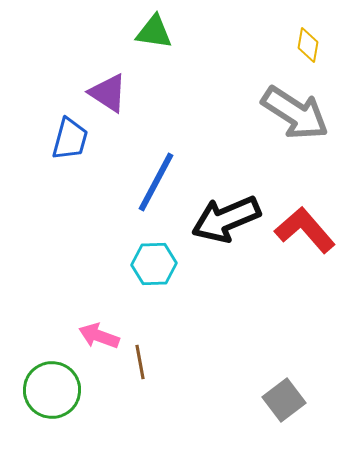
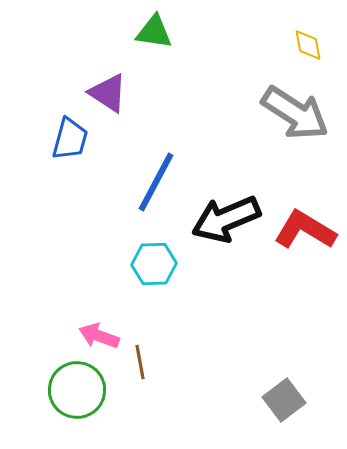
yellow diamond: rotated 20 degrees counterclockwise
red L-shape: rotated 18 degrees counterclockwise
green circle: moved 25 px right
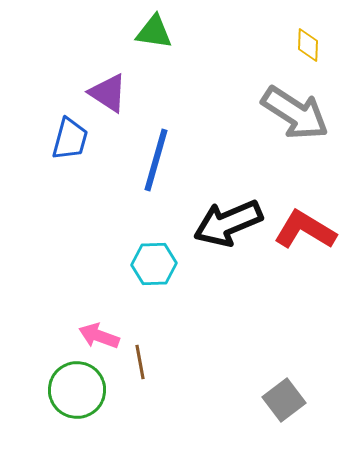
yellow diamond: rotated 12 degrees clockwise
blue line: moved 22 px up; rotated 12 degrees counterclockwise
black arrow: moved 2 px right, 4 px down
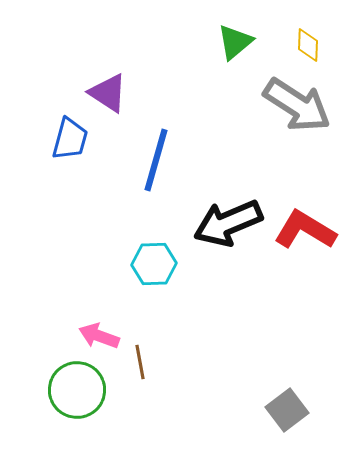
green triangle: moved 81 px right, 10 px down; rotated 48 degrees counterclockwise
gray arrow: moved 2 px right, 8 px up
gray square: moved 3 px right, 10 px down
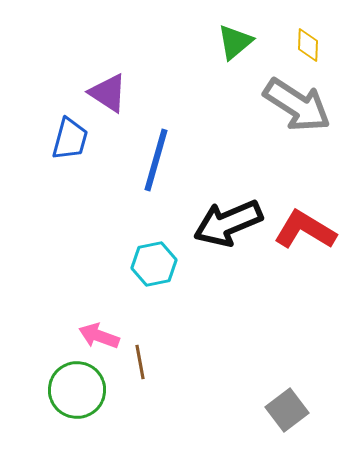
cyan hexagon: rotated 9 degrees counterclockwise
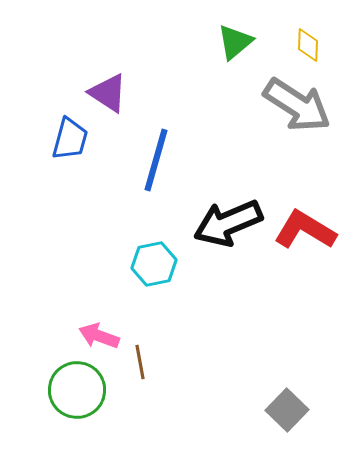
gray square: rotated 9 degrees counterclockwise
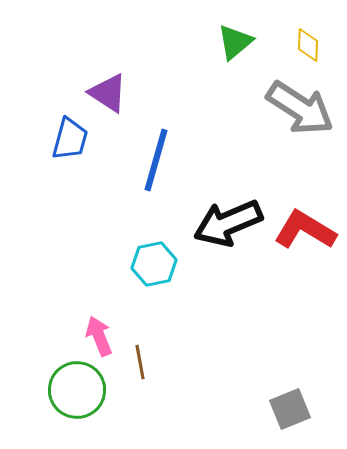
gray arrow: moved 3 px right, 3 px down
pink arrow: rotated 48 degrees clockwise
gray square: moved 3 px right, 1 px up; rotated 24 degrees clockwise
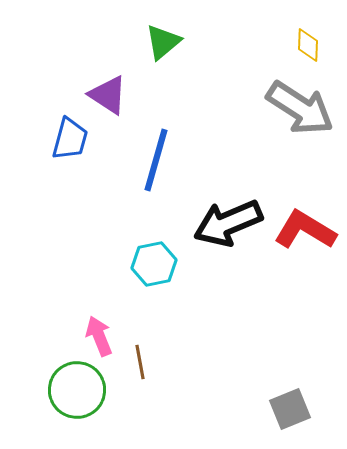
green triangle: moved 72 px left
purple triangle: moved 2 px down
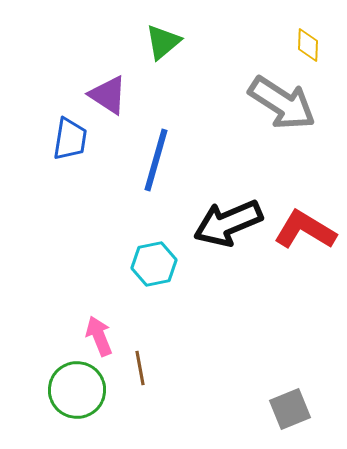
gray arrow: moved 18 px left, 5 px up
blue trapezoid: rotated 6 degrees counterclockwise
brown line: moved 6 px down
